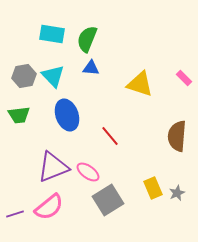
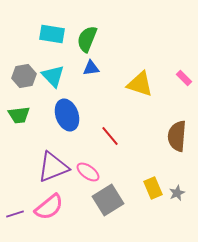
blue triangle: rotated 12 degrees counterclockwise
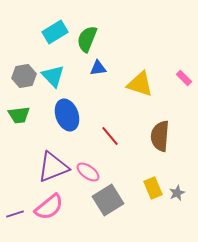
cyan rectangle: moved 3 px right, 2 px up; rotated 40 degrees counterclockwise
blue triangle: moved 7 px right
brown semicircle: moved 17 px left
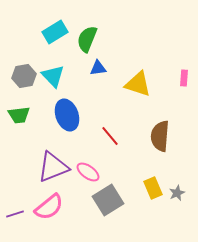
pink rectangle: rotated 49 degrees clockwise
yellow triangle: moved 2 px left
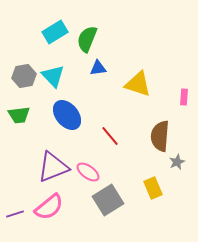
pink rectangle: moved 19 px down
blue ellipse: rotated 20 degrees counterclockwise
gray star: moved 31 px up
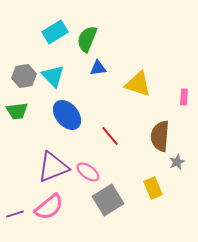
green trapezoid: moved 2 px left, 4 px up
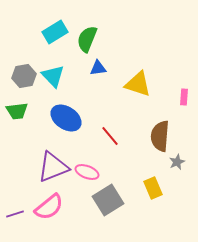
blue ellipse: moved 1 px left, 3 px down; rotated 16 degrees counterclockwise
pink ellipse: moved 1 px left; rotated 15 degrees counterclockwise
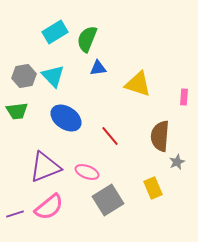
purple triangle: moved 8 px left
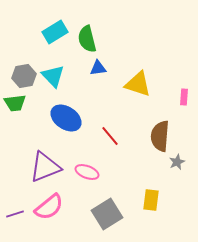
green semicircle: rotated 36 degrees counterclockwise
green trapezoid: moved 2 px left, 8 px up
yellow rectangle: moved 2 px left, 12 px down; rotated 30 degrees clockwise
gray square: moved 1 px left, 14 px down
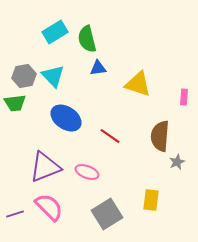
red line: rotated 15 degrees counterclockwise
pink semicircle: rotated 96 degrees counterclockwise
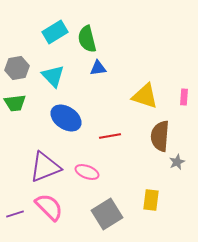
gray hexagon: moved 7 px left, 8 px up
yellow triangle: moved 7 px right, 12 px down
red line: rotated 45 degrees counterclockwise
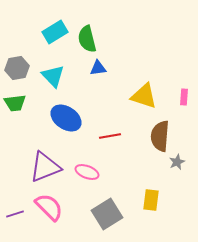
yellow triangle: moved 1 px left
